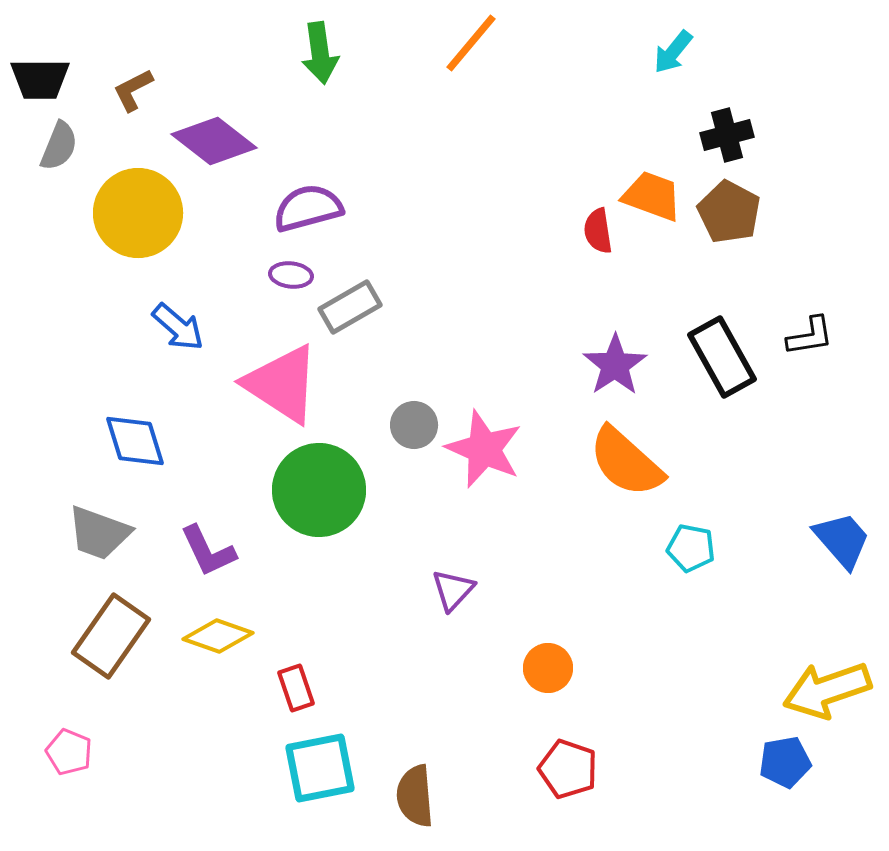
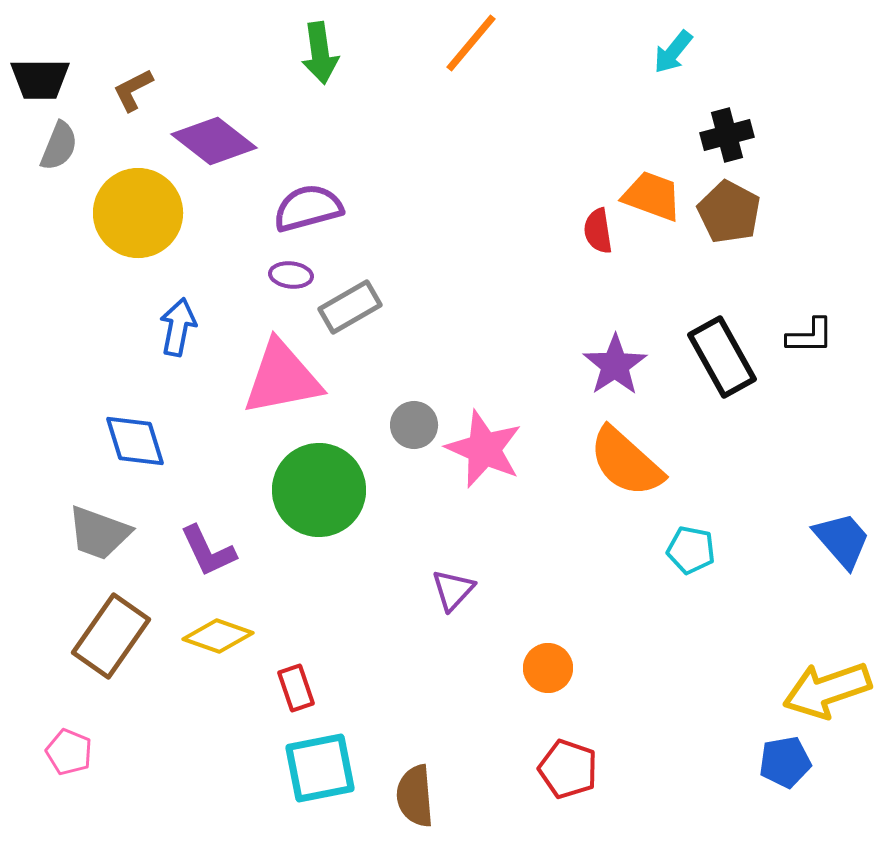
blue arrow: rotated 120 degrees counterclockwise
black L-shape: rotated 9 degrees clockwise
pink triangle: moved 6 px up; rotated 44 degrees counterclockwise
cyan pentagon: moved 2 px down
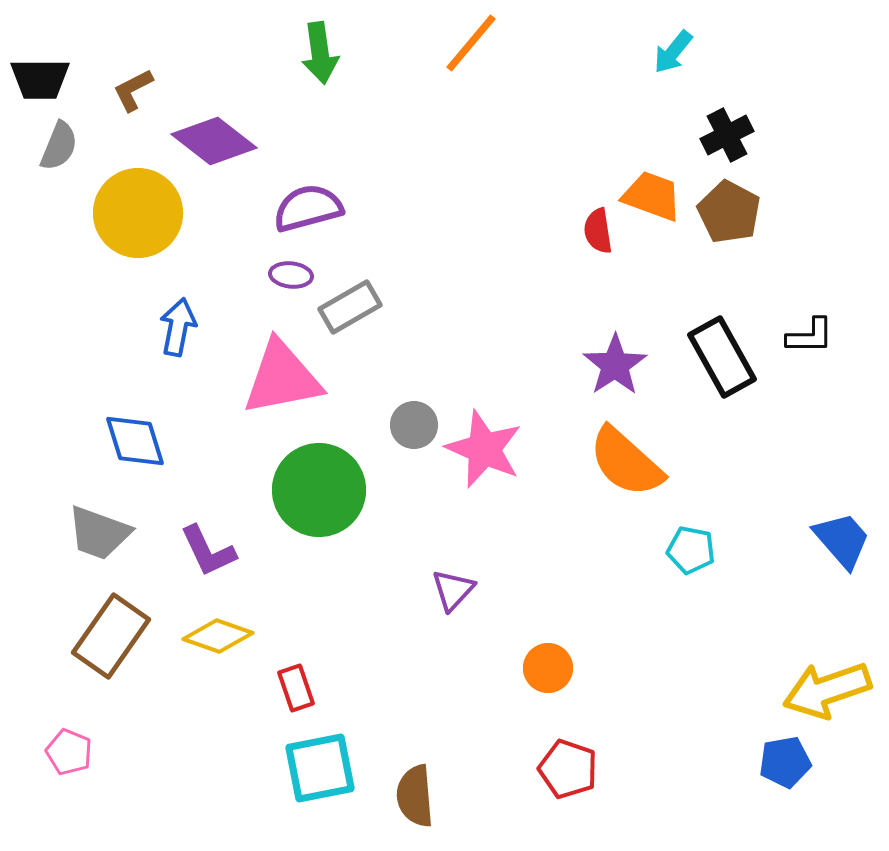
black cross: rotated 12 degrees counterclockwise
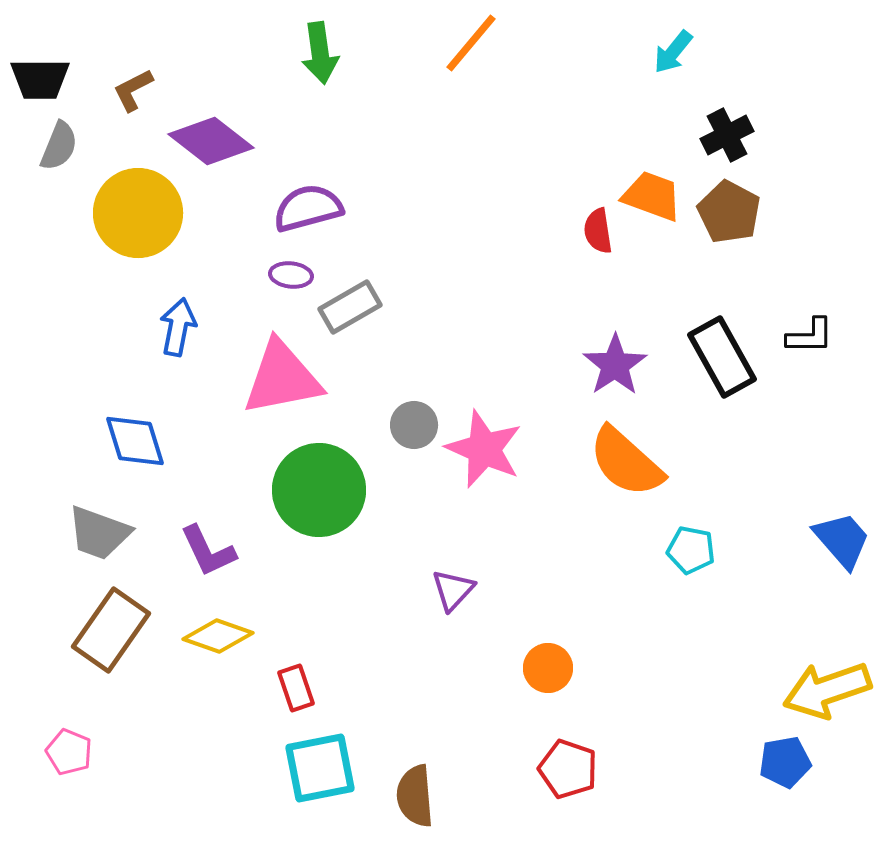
purple diamond: moved 3 px left
brown rectangle: moved 6 px up
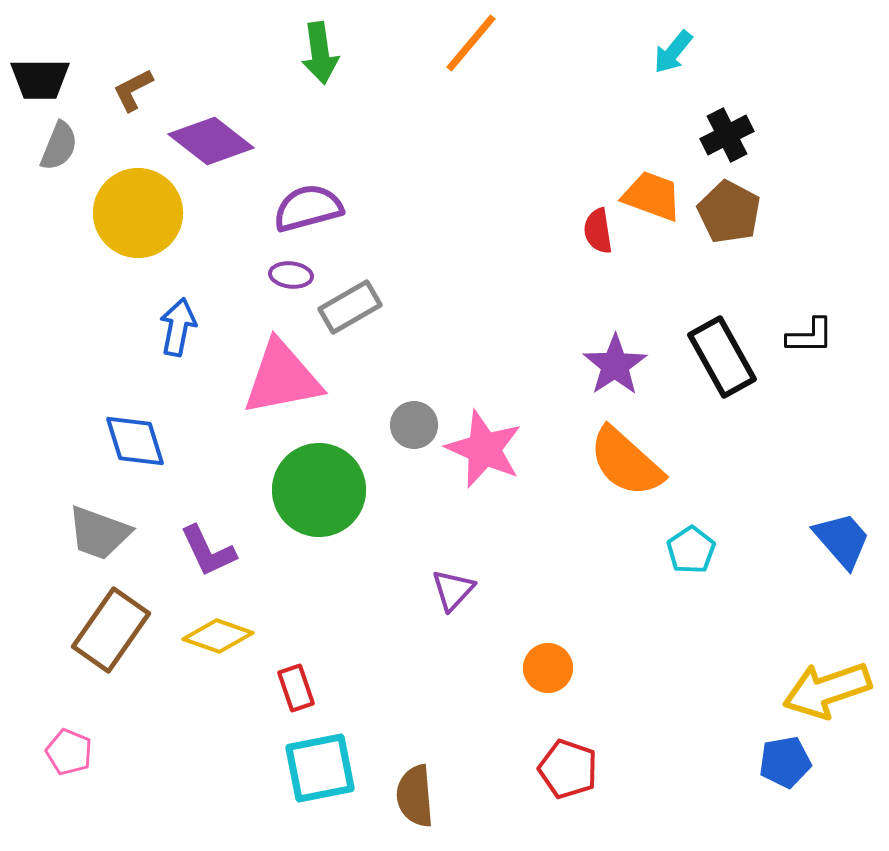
cyan pentagon: rotated 27 degrees clockwise
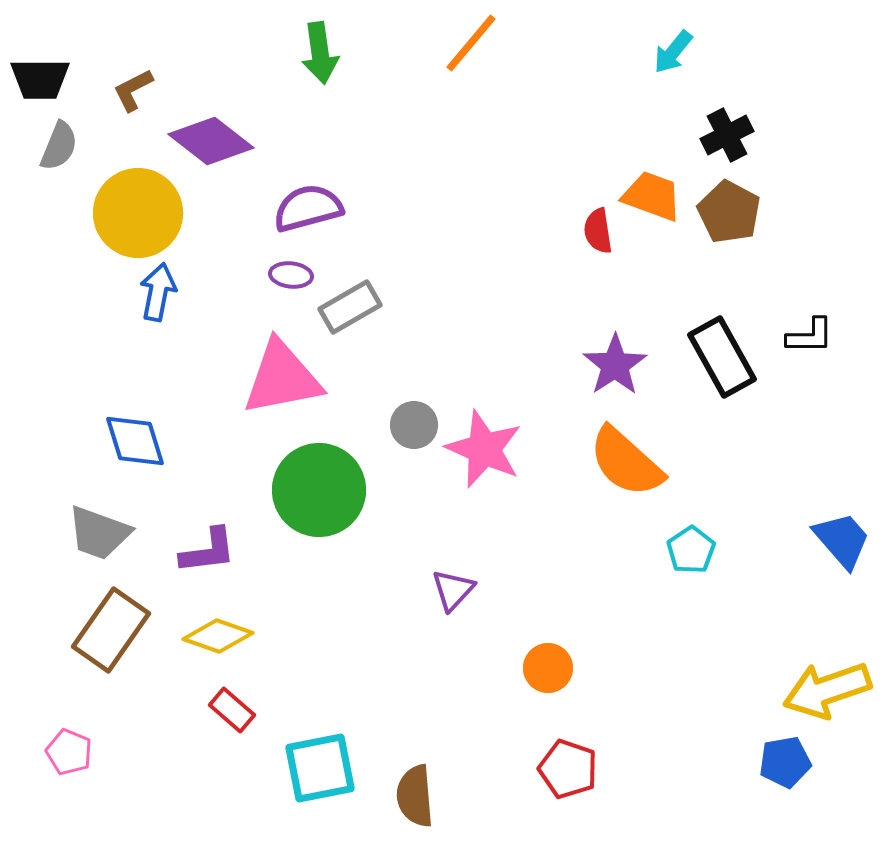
blue arrow: moved 20 px left, 35 px up
purple L-shape: rotated 72 degrees counterclockwise
red rectangle: moved 64 px left, 22 px down; rotated 30 degrees counterclockwise
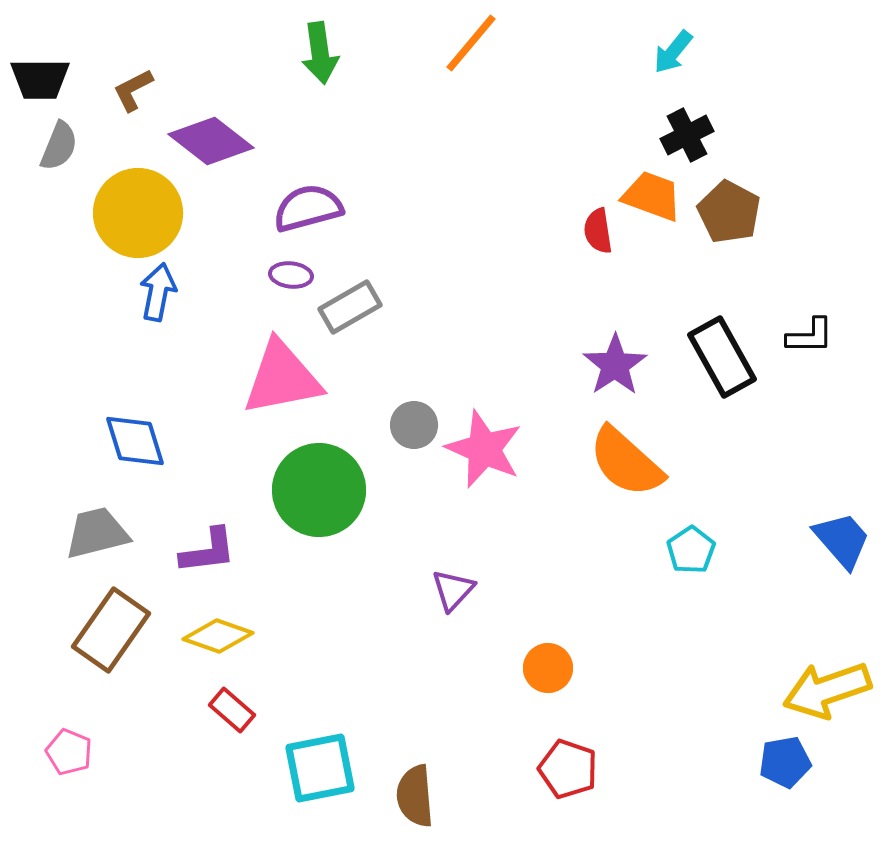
black cross: moved 40 px left
gray trapezoid: moved 2 px left; rotated 146 degrees clockwise
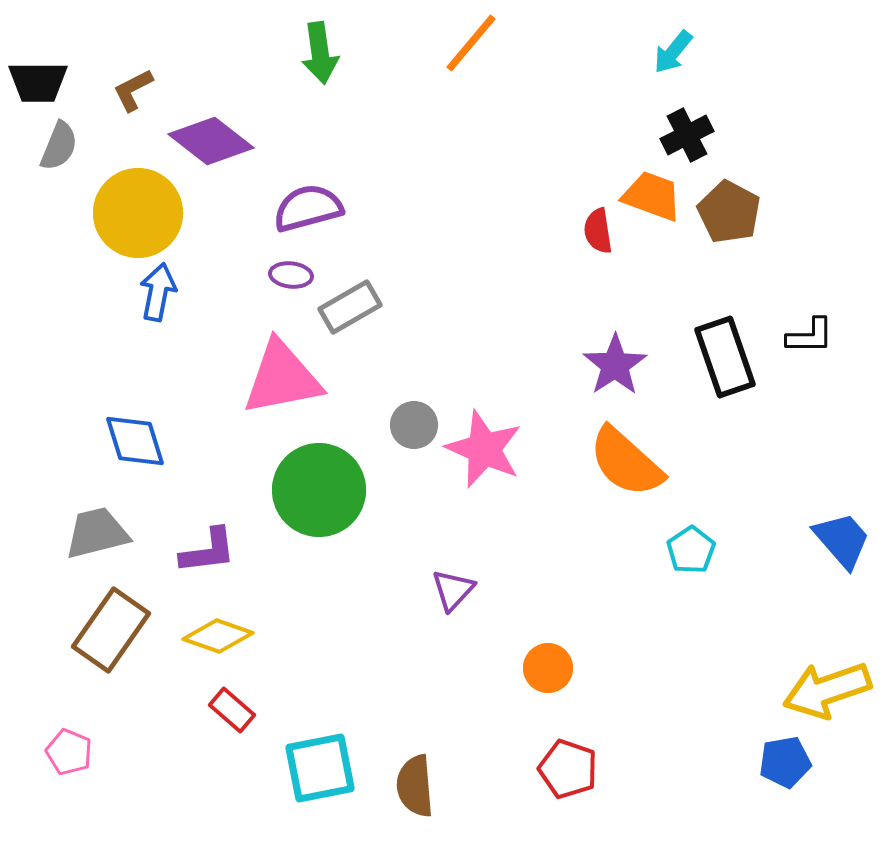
black trapezoid: moved 2 px left, 3 px down
black rectangle: moved 3 px right; rotated 10 degrees clockwise
brown semicircle: moved 10 px up
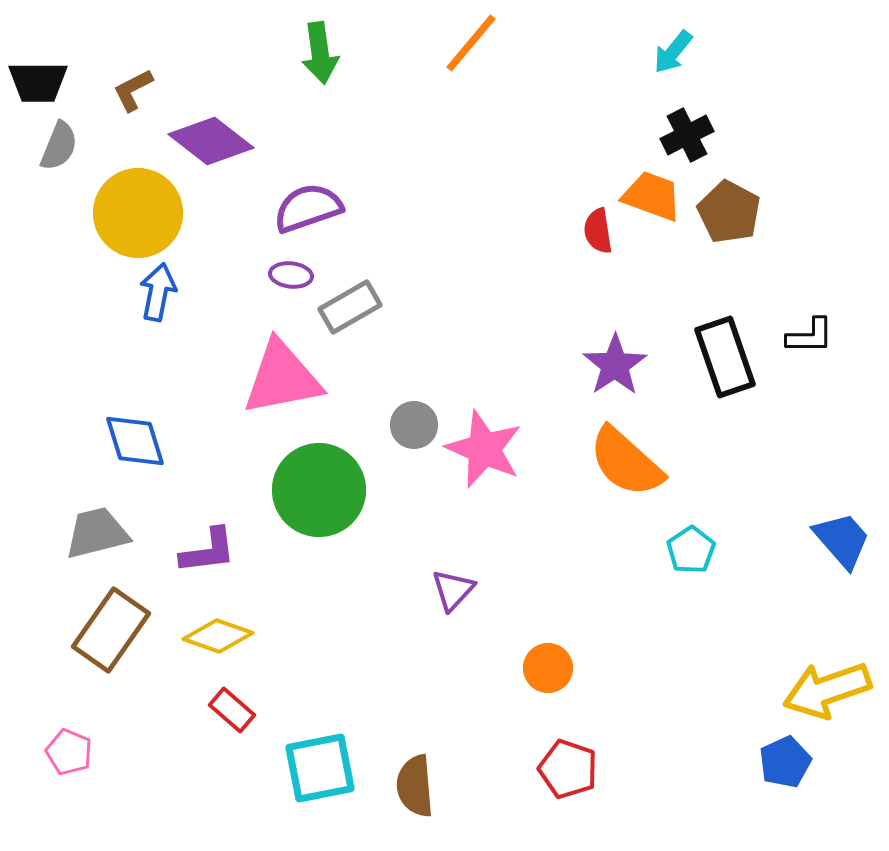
purple semicircle: rotated 4 degrees counterclockwise
blue pentagon: rotated 15 degrees counterclockwise
